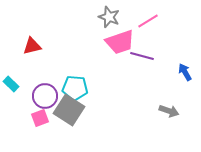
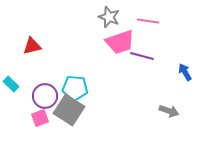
pink line: rotated 40 degrees clockwise
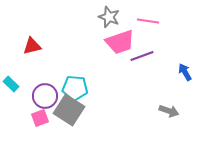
purple line: rotated 35 degrees counterclockwise
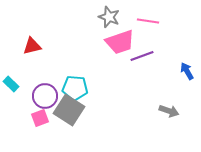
blue arrow: moved 2 px right, 1 px up
